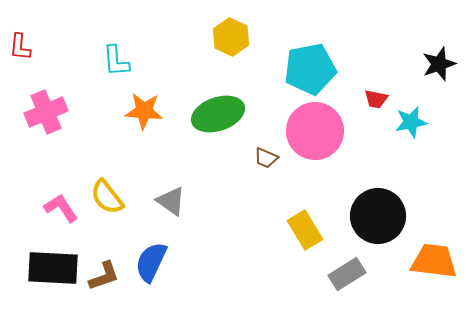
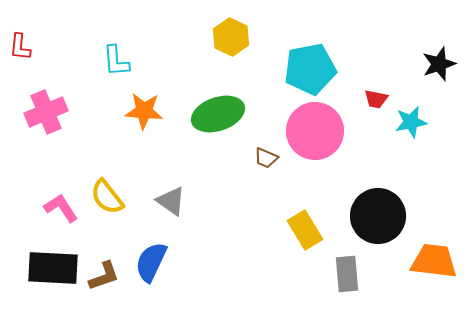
gray rectangle: rotated 63 degrees counterclockwise
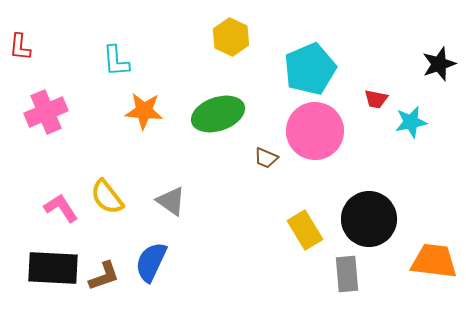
cyan pentagon: rotated 12 degrees counterclockwise
black circle: moved 9 px left, 3 px down
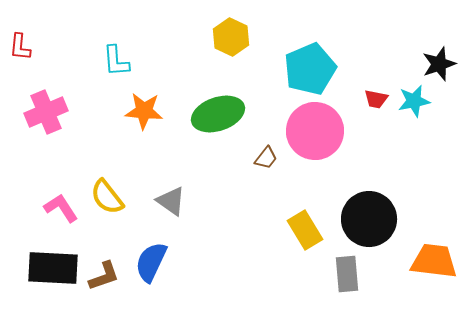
cyan star: moved 3 px right, 21 px up
brown trapezoid: rotated 75 degrees counterclockwise
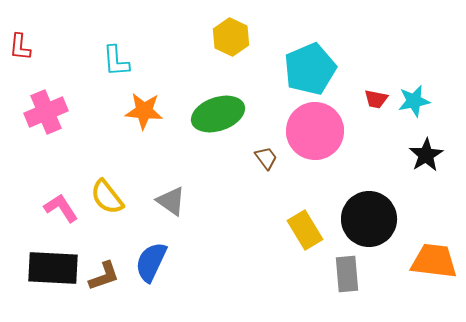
black star: moved 13 px left, 91 px down; rotated 12 degrees counterclockwise
brown trapezoid: rotated 75 degrees counterclockwise
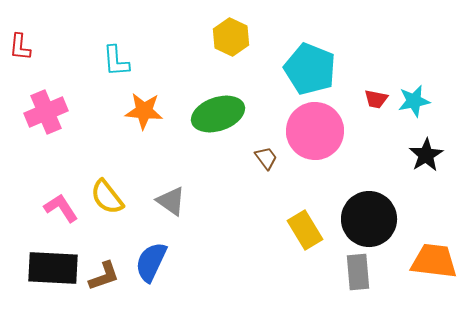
cyan pentagon: rotated 27 degrees counterclockwise
gray rectangle: moved 11 px right, 2 px up
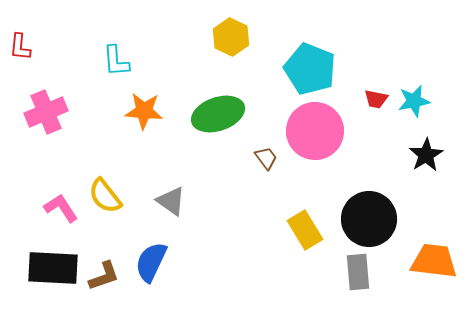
yellow semicircle: moved 2 px left, 1 px up
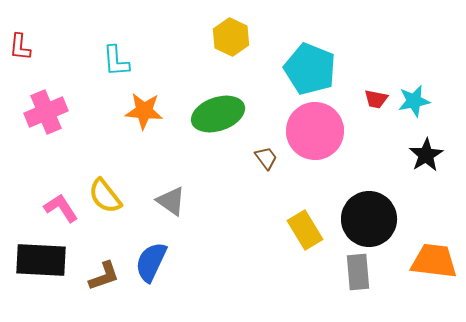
black rectangle: moved 12 px left, 8 px up
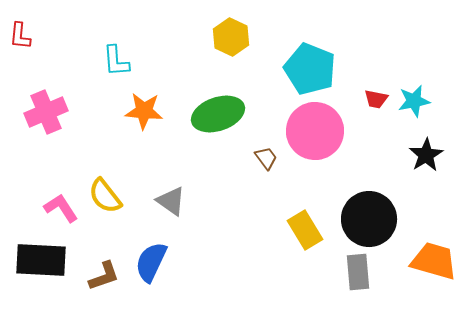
red L-shape: moved 11 px up
orange trapezoid: rotated 9 degrees clockwise
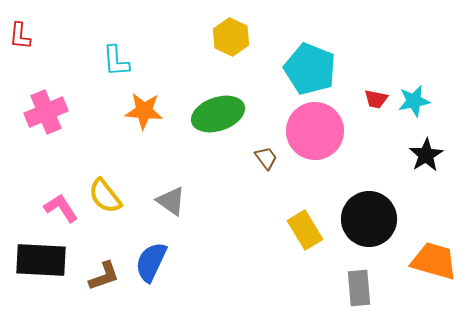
gray rectangle: moved 1 px right, 16 px down
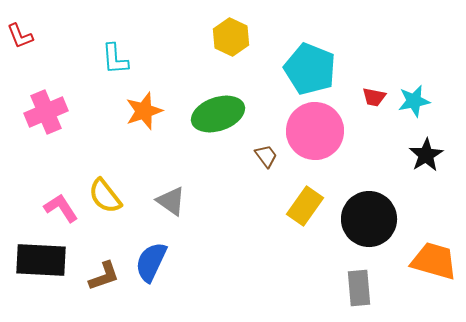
red L-shape: rotated 28 degrees counterclockwise
cyan L-shape: moved 1 px left, 2 px up
red trapezoid: moved 2 px left, 2 px up
orange star: rotated 24 degrees counterclockwise
brown trapezoid: moved 2 px up
yellow rectangle: moved 24 px up; rotated 66 degrees clockwise
